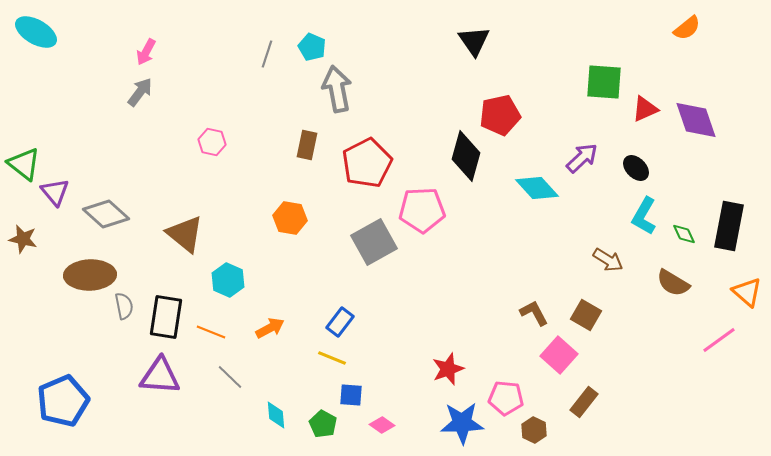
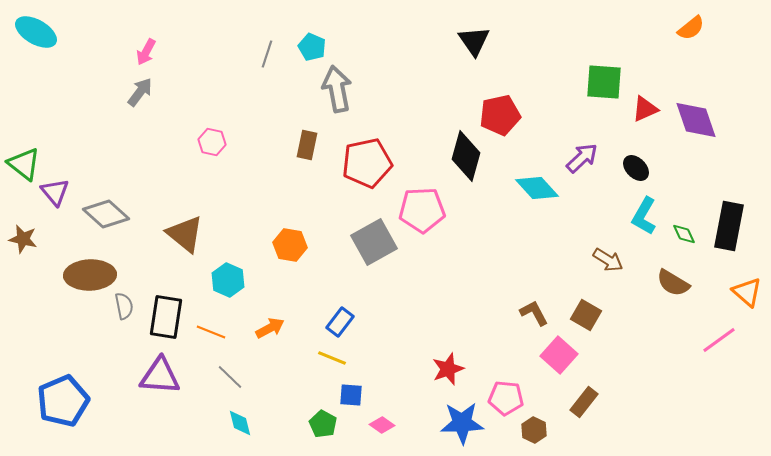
orange semicircle at (687, 28): moved 4 px right
red pentagon at (367, 163): rotated 15 degrees clockwise
orange hexagon at (290, 218): moved 27 px down
cyan diamond at (276, 415): moved 36 px left, 8 px down; rotated 8 degrees counterclockwise
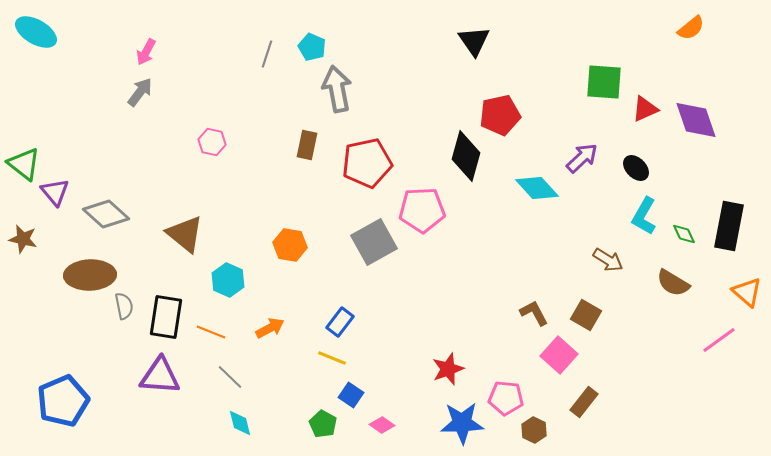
blue square at (351, 395): rotated 30 degrees clockwise
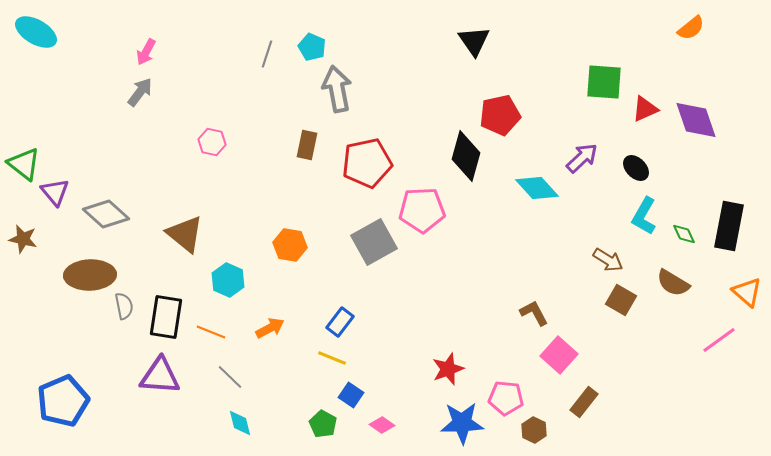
brown square at (586, 315): moved 35 px right, 15 px up
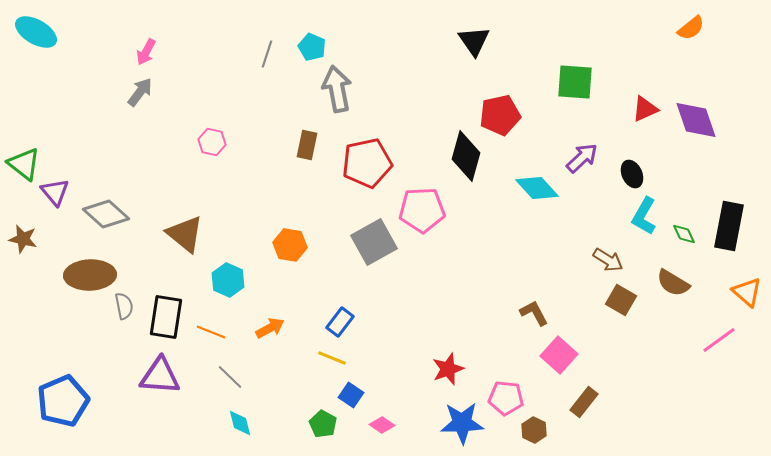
green square at (604, 82): moved 29 px left
black ellipse at (636, 168): moved 4 px left, 6 px down; rotated 20 degrees clockwise
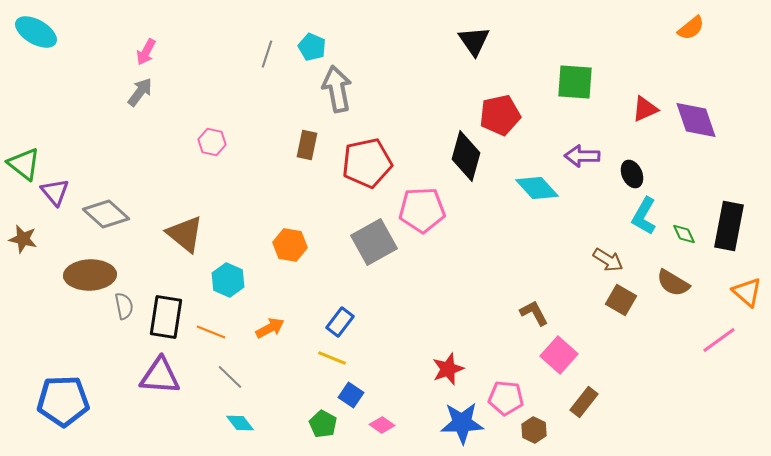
purple arrow at (582, 158): moved 2 px up; rotated 136 degrees counterclockwise
blue pentagon at (63, 401): rotated 21 degrees clockwise
cyan diamond at (240, 423): rotated 24 degrees counterclockwise
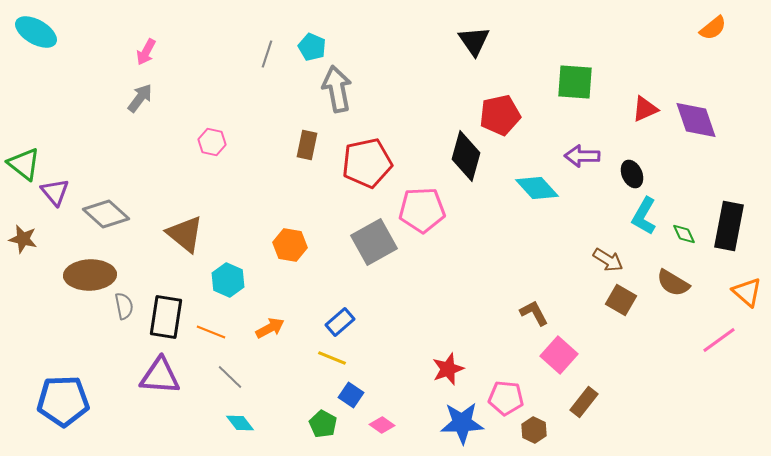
orange semicircle at (691, 28): moved 22 px right
gray arrow at (140, 92): moved 6 px down
blue rectangle at (340, 322): rotated 12 degrees clockwise
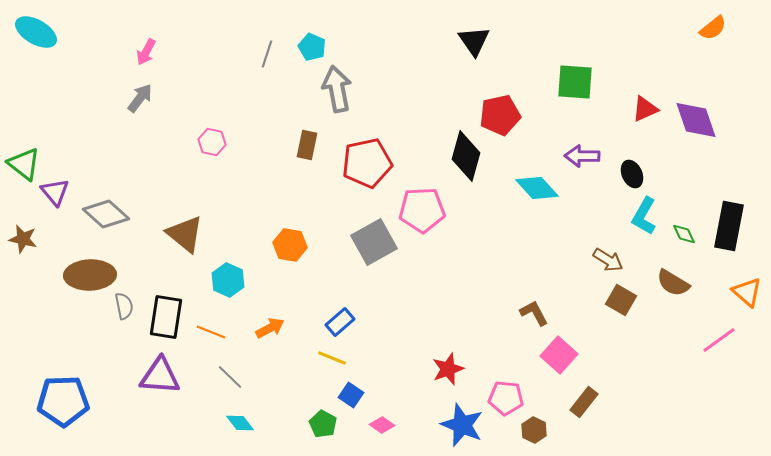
blue star at (462, 423): moved 2 px down; rotated 24 degrees clockwise
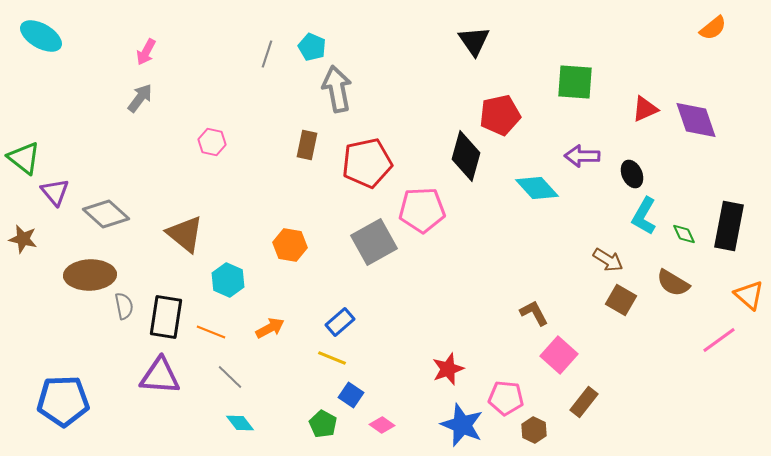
cyan ellipse at (36, 32): moved 5 px right, 4 px down
green triangle at (24, 164): moved 6 px up
orange triangle at (747, 292): moved 2 px right, 3 px down
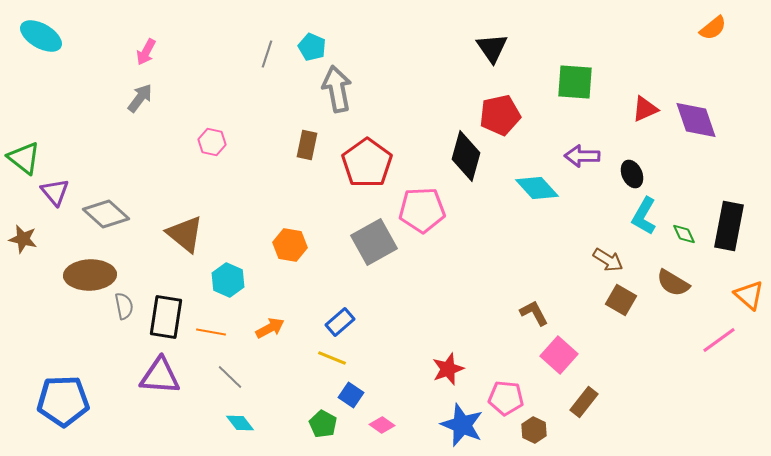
black triangle at (474, 41): moved 18 px right, 7 px down
red pentagon at (367, 163): rotated 24 degrees counterclockwise
orange line at (211, 332): rotated 12 degrees counterclockwise
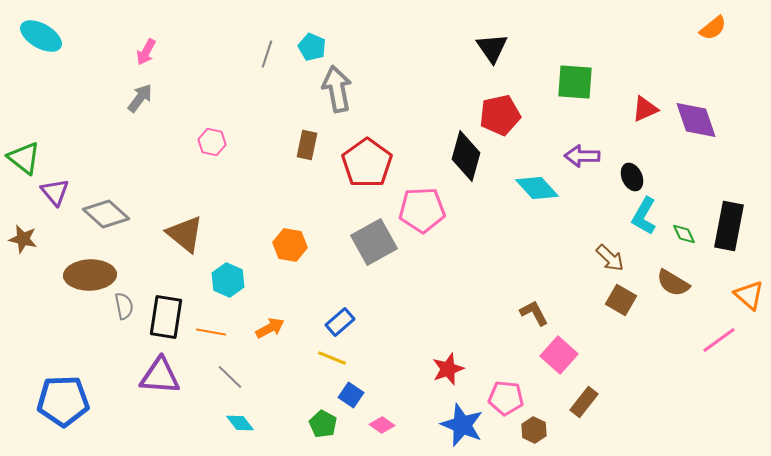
black ellipse at (632, 174): moved 3 px down
brown arrow at (608, 260): moved 2 px right, 2 px up; rotated 12 degrees clockwise
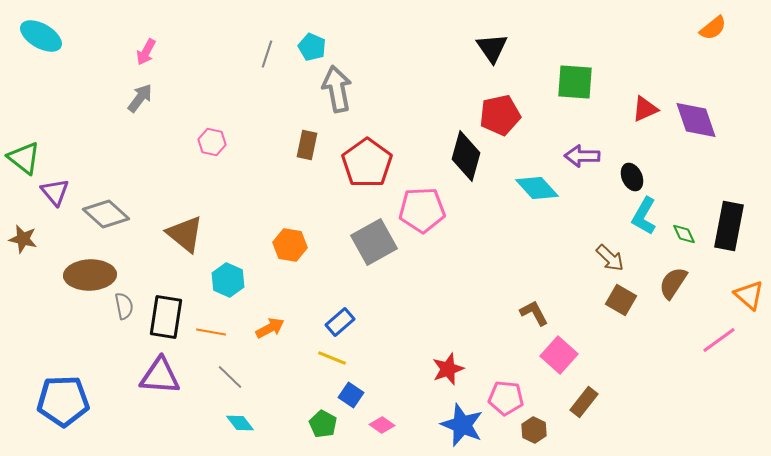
brown semicircle at (673, 283): rotated 92 degrees clockwise
